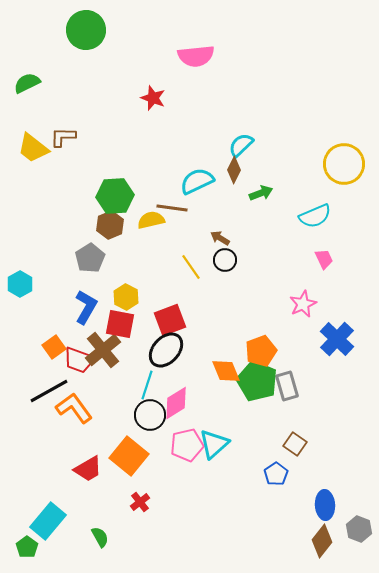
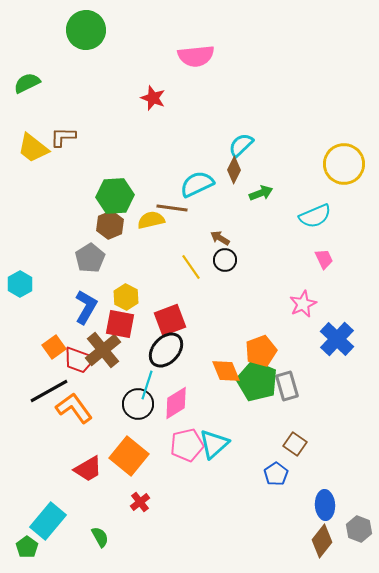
cyan semicircle at (197, 181): moved 3 px down
black circle at (150, 415): moved 12 px left, 11 px up
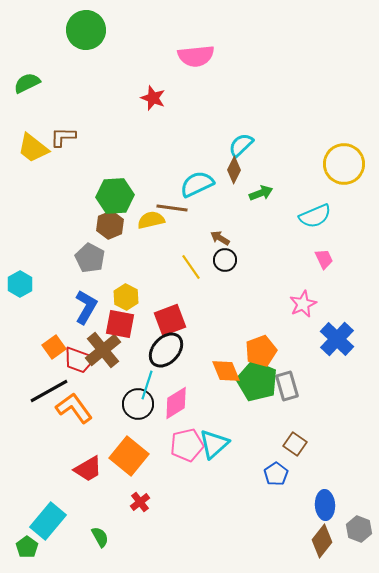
gray pentagon at (90, 258): rotated 12 degrees counterclockwise
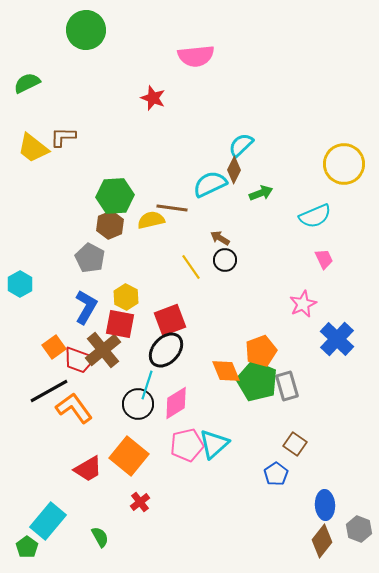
cyan semicircle at (197, 184): moved 13 px right
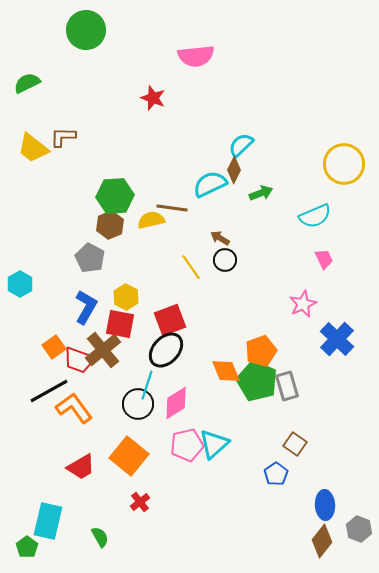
red trapezoid at (88, 469): moved 7 px left, 2 px up
cyan rectangle at (48, 521): rotated 27 degrees counterclockwise
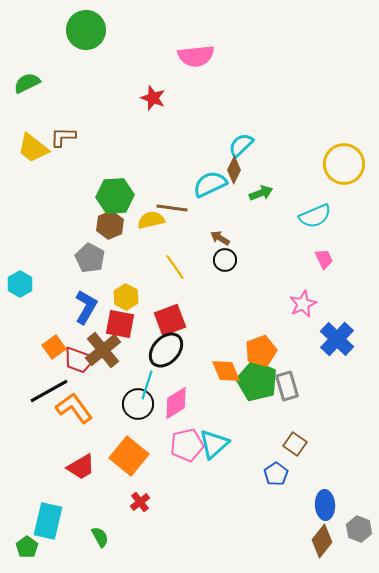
yellow line at (191, 267): moved 16 px left
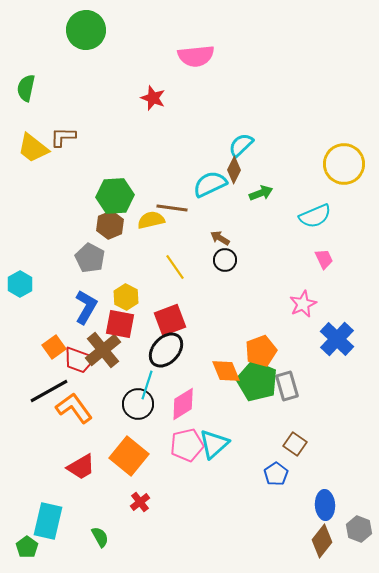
green semicircle at (27, 83): moved 1 px left, 5 px down; rotated 52 degrees counterclockwise
pink diamond at (176, 403): moved 7 px right, 1 px down
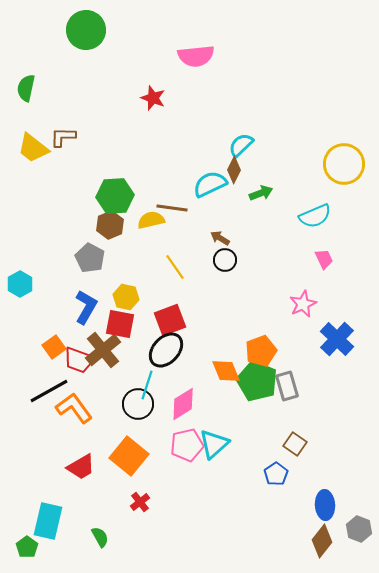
yellow hexagon at (126, 297): rotated 15 degrees counterclockwise
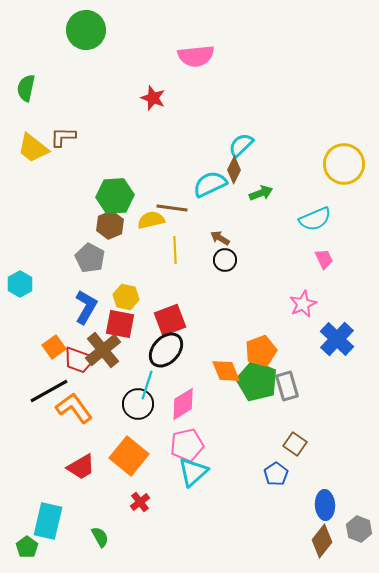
cyan semicircle at (315, 216): moved 3 px down
yellow line at (175, 267): moved 17 px up; rotated 32 degrees clockwise
cyan triangle at (214, 444): moved 21 px left, 28 px down
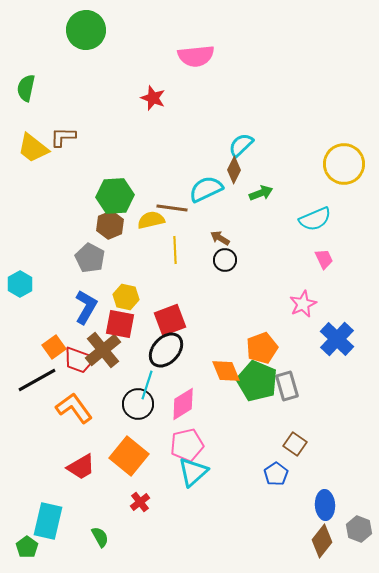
cyan semicircle at (210, 184): moved 4 px left, 5 px down
orange pentagon at (261, 351): moved 1 px right, 3 px up
black line at (49, 391): moved 12 px left, 11 px up
